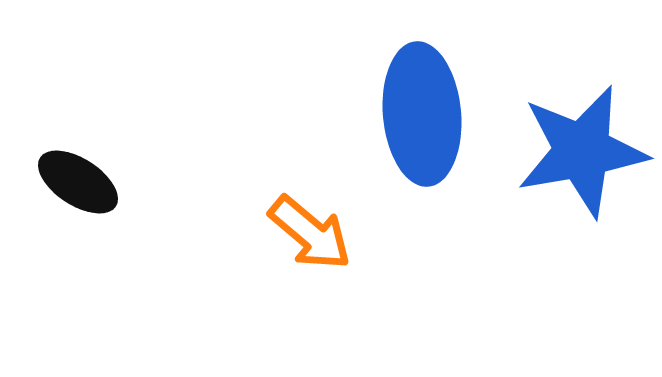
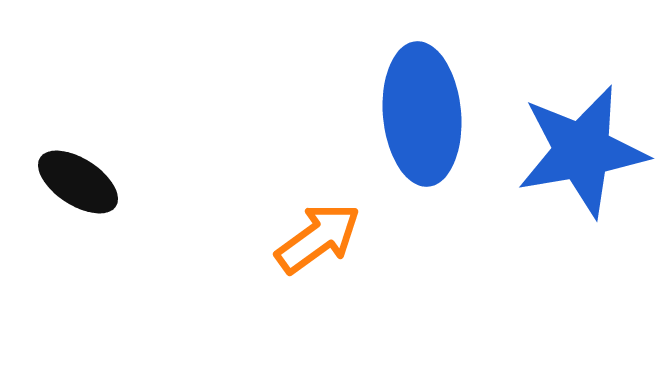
orange arrow: moved 8 px right, 5 px down; rotated 76 degrees counterclockwise
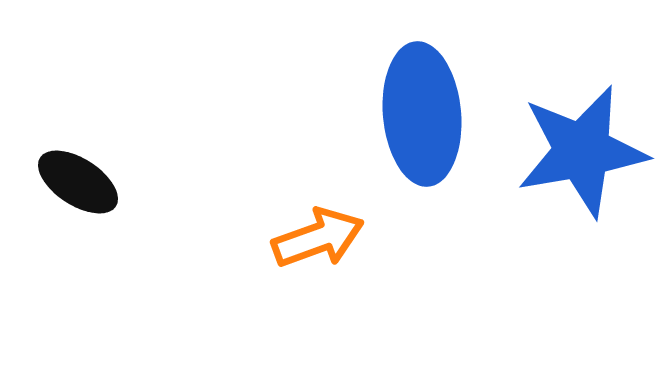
orange arrow: rotated 16 degrees clockwise
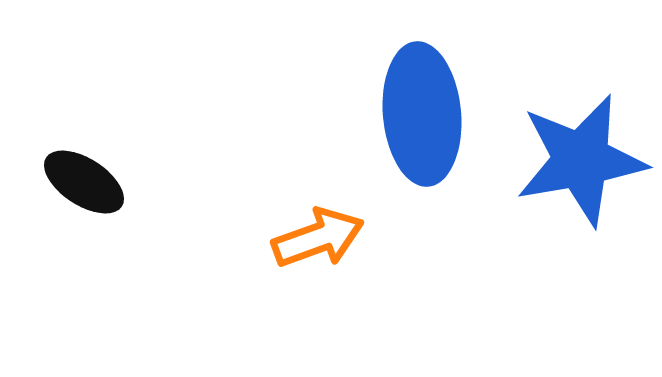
blue star: moved 1 px left, 9 px down
black ellipse: moved 6 px right
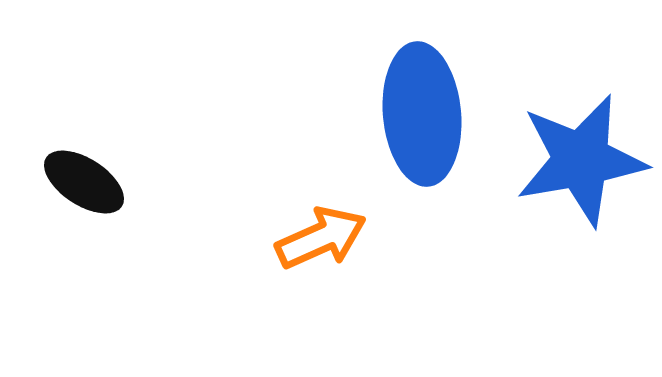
orange arrow: moved 3 px right; rotated 4 degrees counterclockwise
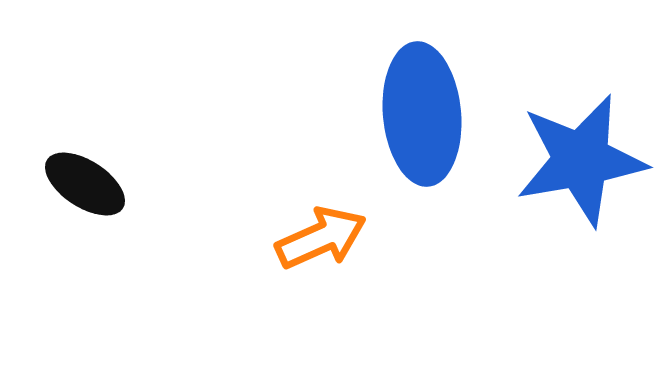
black ellipse: moved 1 px right, 2 px down
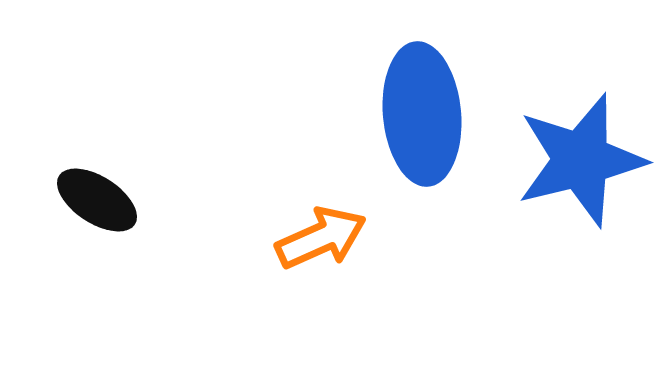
blue star: rotated 4 degrees counterclockwise
black ellipse: moved 12 px right, 16 px down
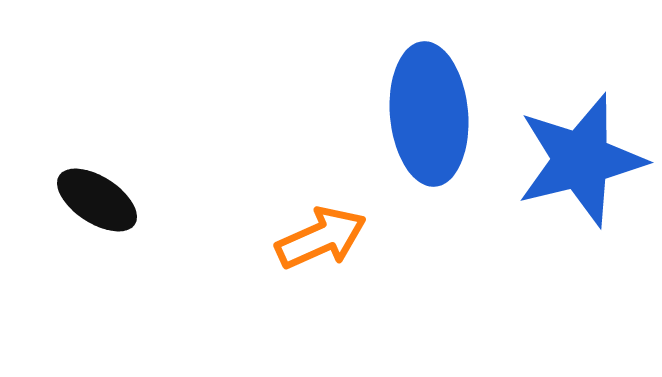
blue ellipse: moved 7 px right
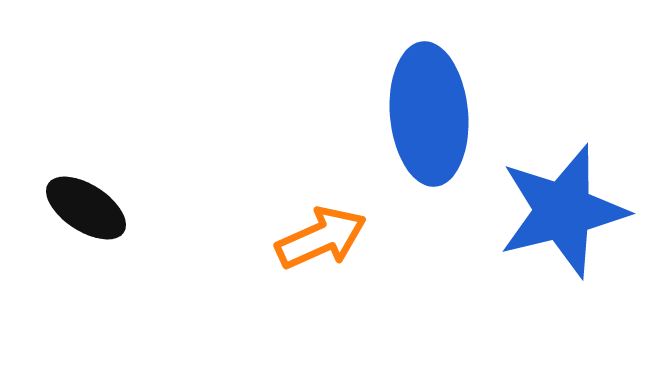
blue star: moved 18 px left, 51 px down
black ellipse: moved 11 px left, 8 px down
